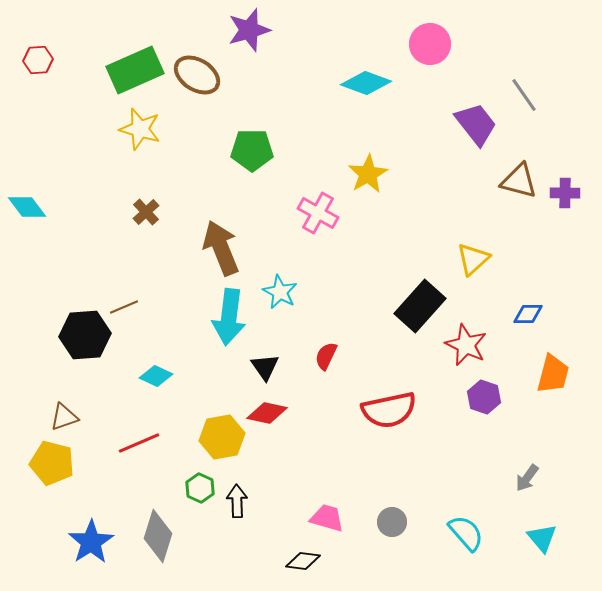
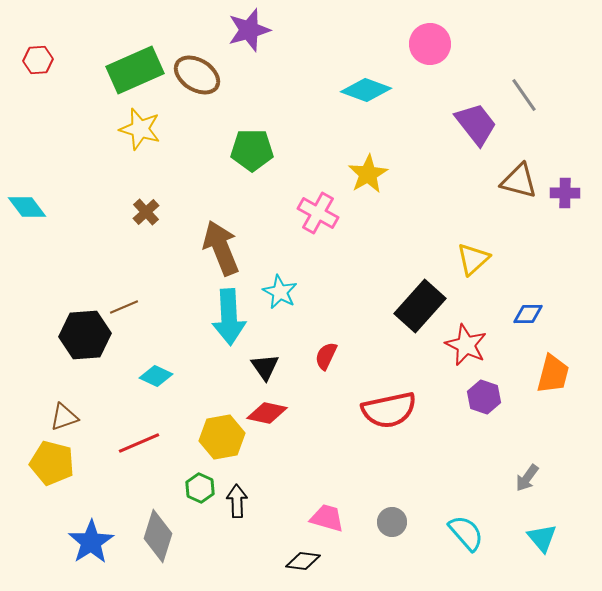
cyan diamond at (366, 83): moved 7 px down
cyan arrow at (229, 317): rotated 10 degrees counterclockwise
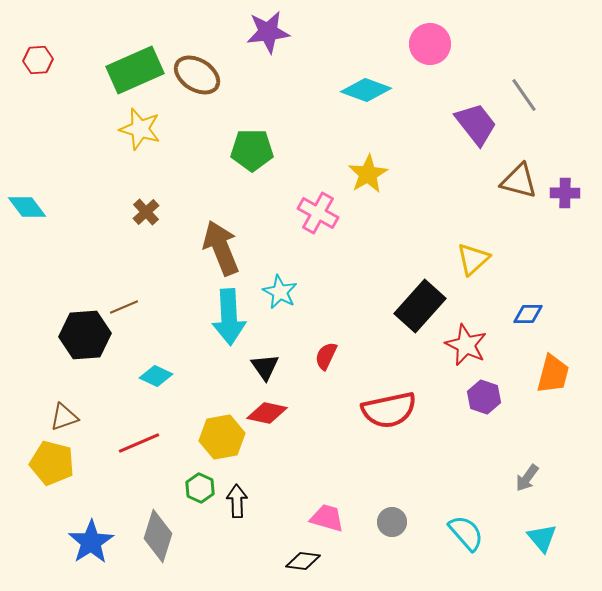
purple star at (249, 30): moved 19 px right, 2 px down; rotated 9 degrees clockwise
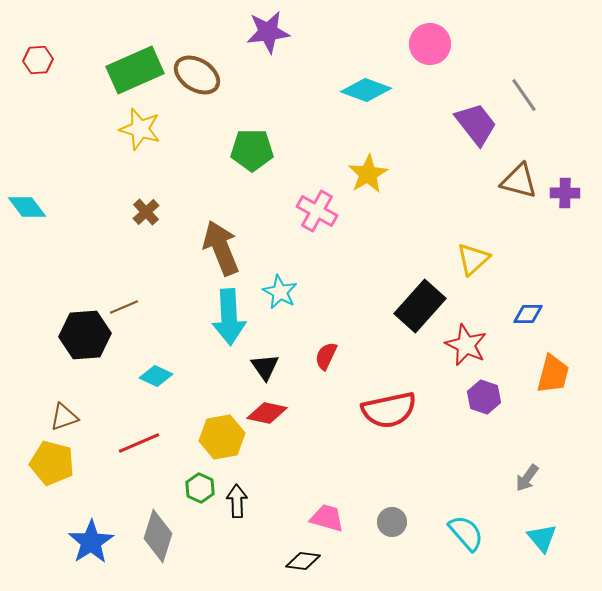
pink cross at (318, 213): moved 1 px left, 2 px up
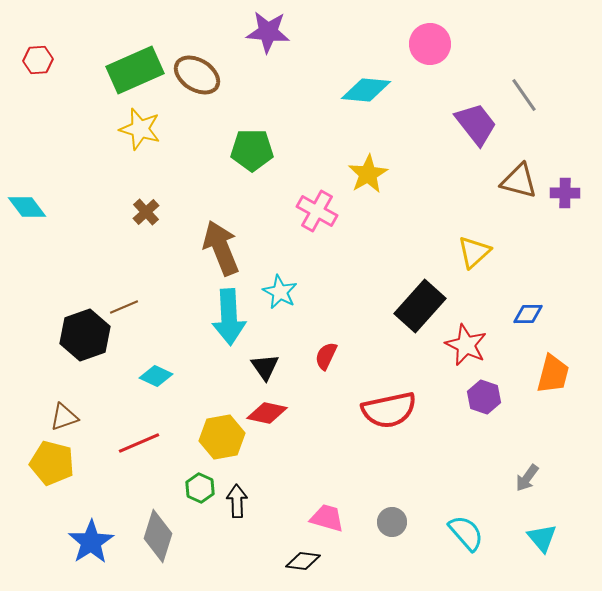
purple star at (268, 32): rotated 12 degrees clockwise
cyan diamond at (366, 90): rotated 15 degrees counterclockwise
yellow triangle at (473, 259): moved 1 px right, 7 px up
black hexagon at (85, 335): rotated 15 degrees counterclockwise
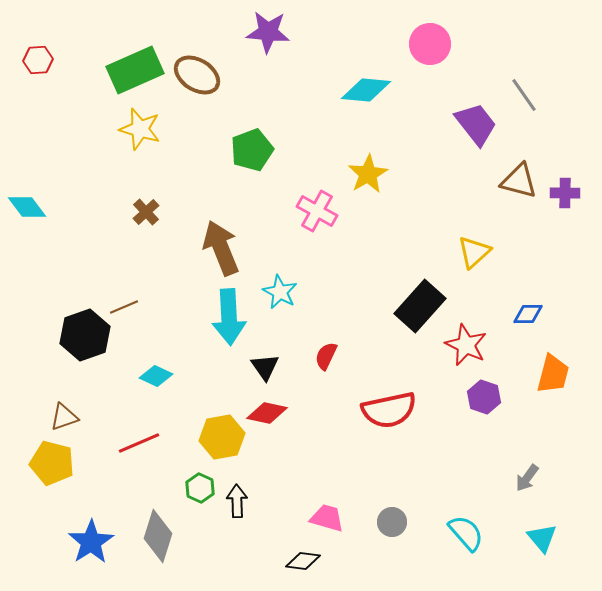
green pentagon at (252, 150): rotated 21 degrees counterclockwise
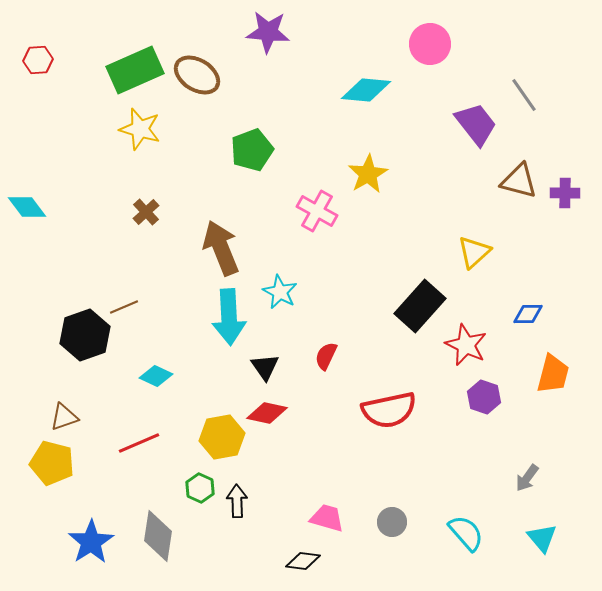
gray diamond at (158, 536): rotated 9 degrees counterclockwise
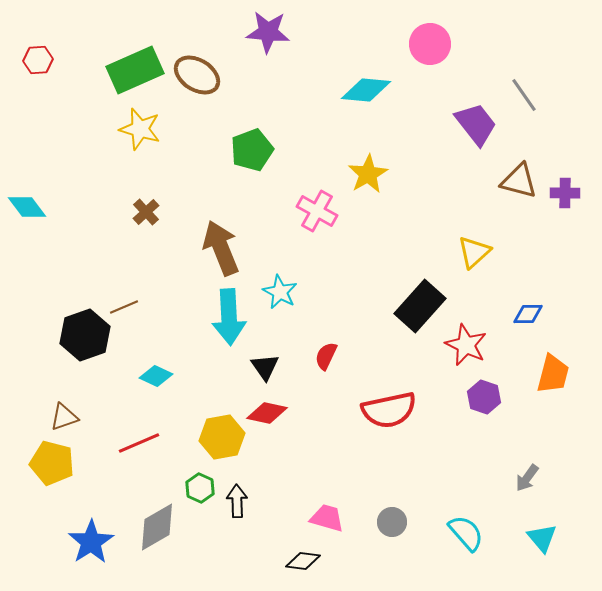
gray diamond at (158, 536): moved 1 px left, 9 px up; rotated 51 degrees clockwise
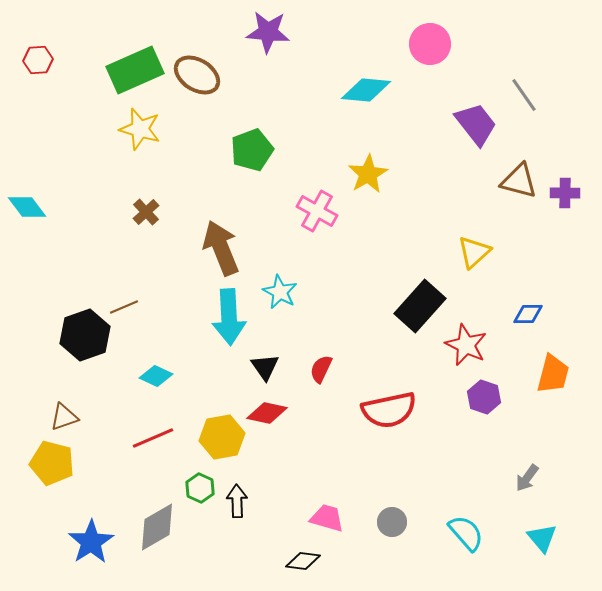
red semicircle at (326, 356): moved 5 px left, 13 px down
red line at (139, 443): moved 14 px right, 5 px up
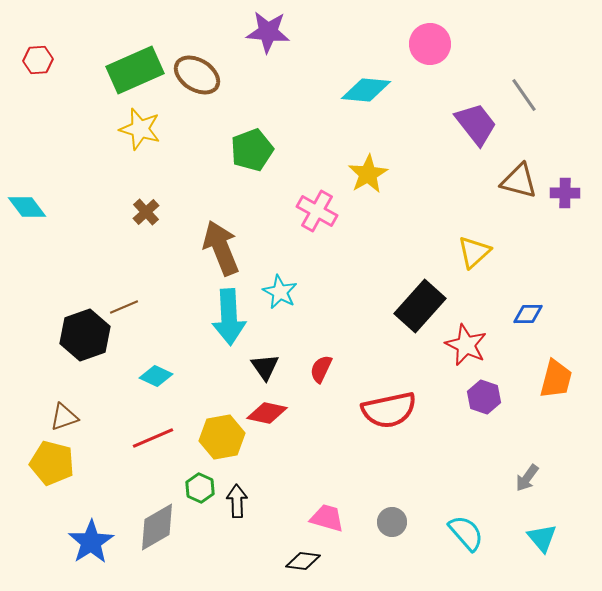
orange trapezoid at (553, 374): moved 3 px right, 5 px down
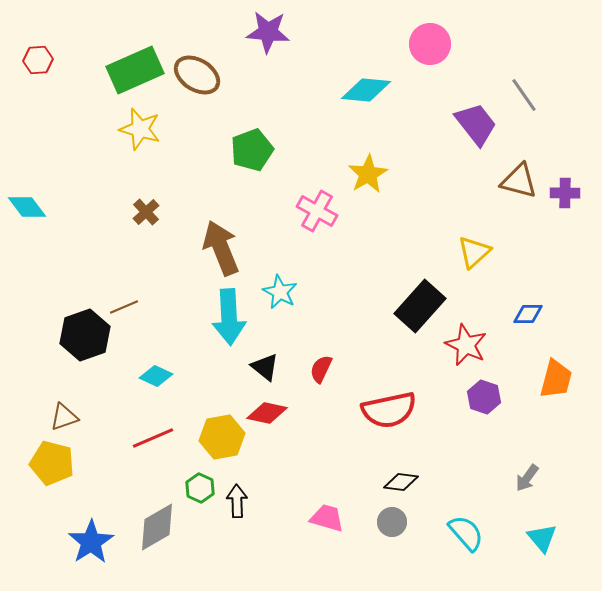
black triangle at (265, 367): rotated 16 degrees counterclockwise
black diamond at (303, 561): moved 98 px right, 79 px up
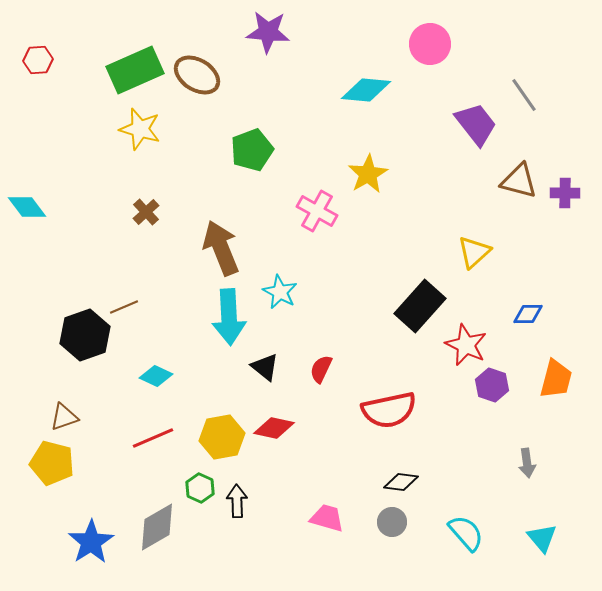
purple hexagon at (484, 397): moved 8 px right, 12 px up
red diamond at (267, 413): moved 7 px right, 15 px down
gray arrow at (527, 478): moved 15 px up; rotated 44 degrees counterclockwise
